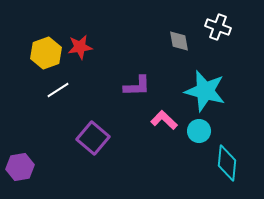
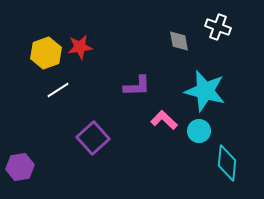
purple square: rotated 8 degrees clockwise
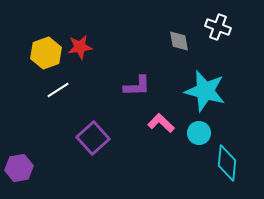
pink L-shape: moved 3 px left, 3 px down
cyan circle: moved 2 px down
purple hexagon: moved 1 px left, 1 px down
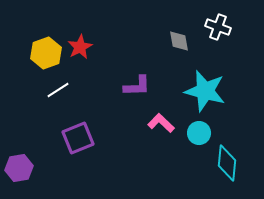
red star: rotated 20 degrees counterclockwise
purple square: moved 15 px left; rotated 20 degrees clockwise
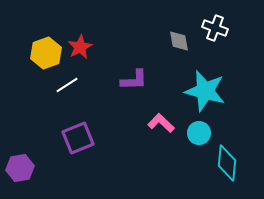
white cross: moved 3 px left, 1 px down
purple L-shape: moved 3 px left, 6 px up
white line: moved 9 px right, 5 px up
purple hexagon: moved 1 px right
